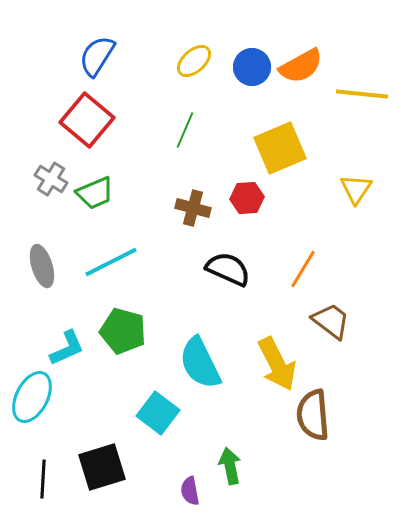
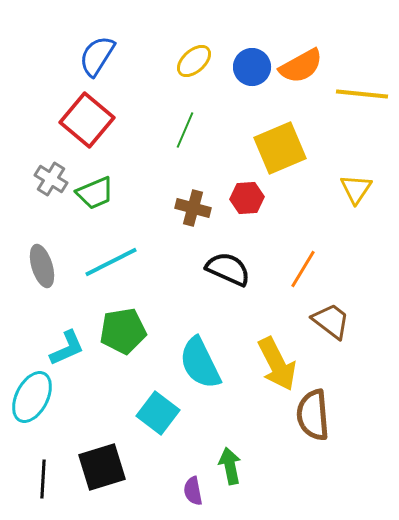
green pentagon: rotated 24 degrees counterclockwise
purple semicircle: moved 3 px right
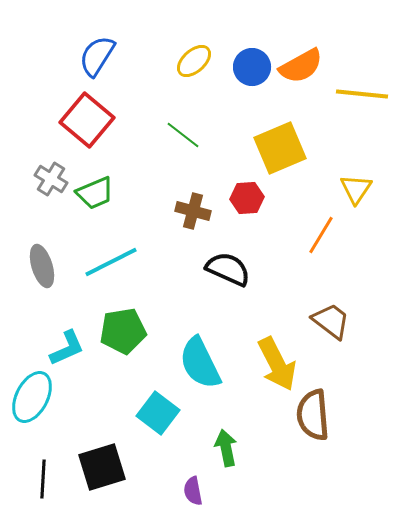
green line: moved 2 px left, 5 px down; rotated 75 degrees counterclockwise
brown cross: moved 3 px down
orange line: moved 18 px right, 34 px up
green arrow: moved 4 px left, 18 px up
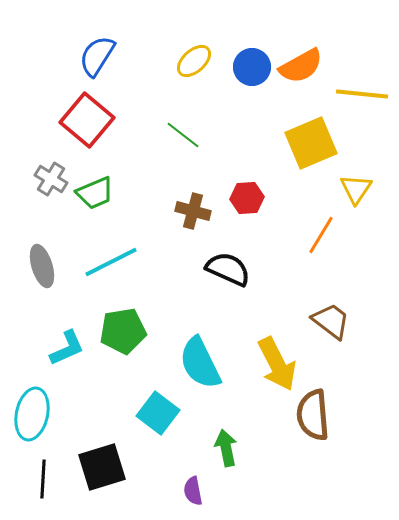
yellow square: moved 31 px right, 5 px up
cyan ellipse: moved 17 px down; rotated 15 degrees counterclockwise
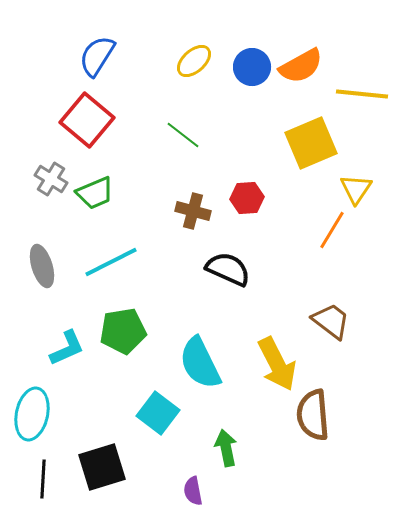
orange line: moved 11 px right, 5 px up
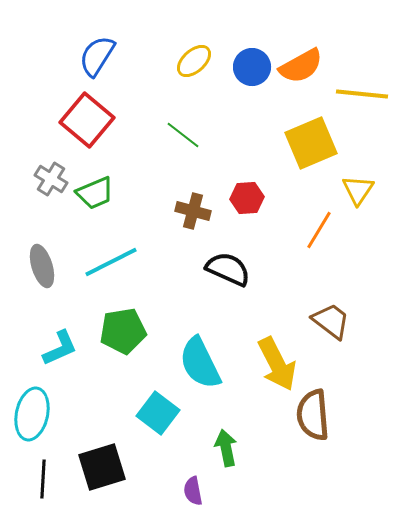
yellow triangle: moved 2 px right, 1 px down
orange line: moved 13 px left
cyan L-shape: moved 7 px left
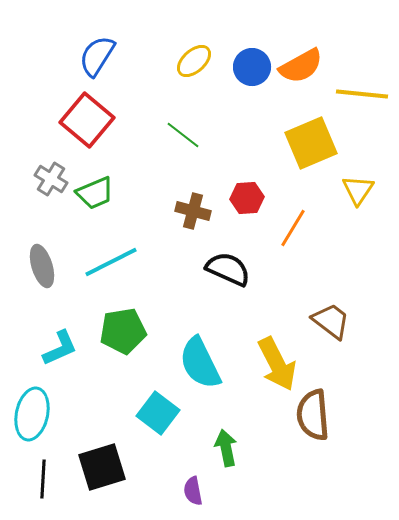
orange line: moved 26 px left, 2 px up
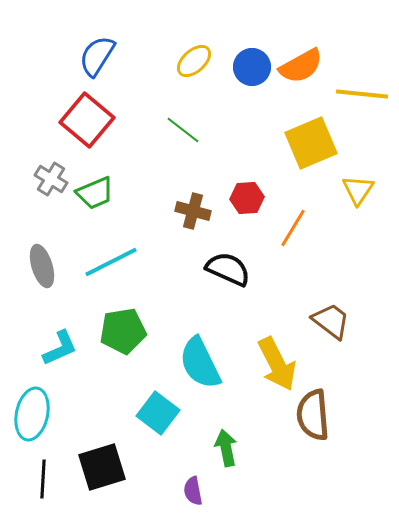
green line: moved 5 px up
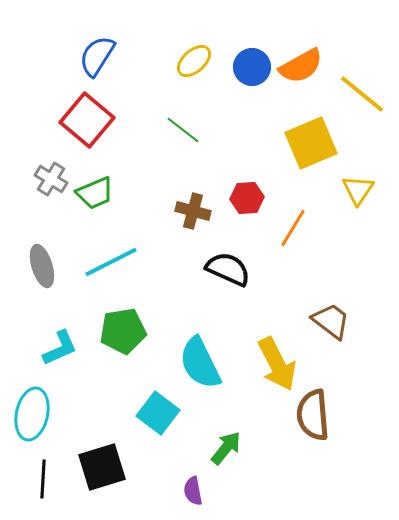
yellow line: rotated 33 degrees clockwise
green arrow: rotated 51 degrees clockwise
